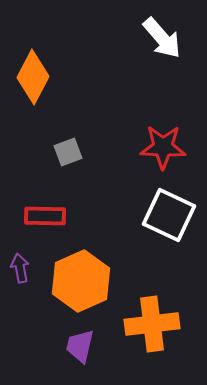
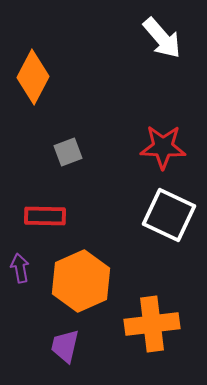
purple trapezoid: moved 15 px left
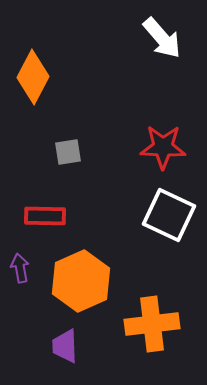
gray square: rotated 12 degrees clockwise
purple trapezoid: rotated 15 degrees counterclockwise
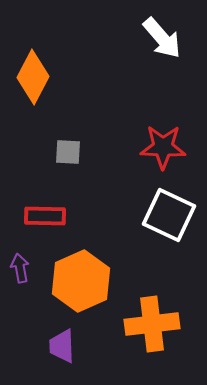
gray square: rotated 12 degrees clockwise
purple trapezoid: moved 3 px left
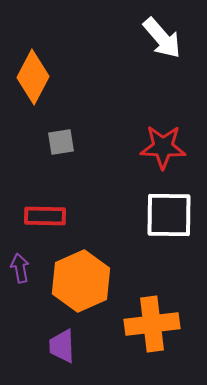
gray square: moved 7 px left, 10 px up; rotated 12 degrees counterclockwise
white square: rotated 24 degrees counterclockwise
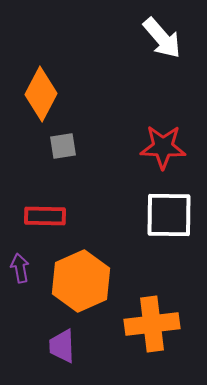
orange diamond: moved 8 px right, 17 px down
gray square: moved 2 px right, 4 px down
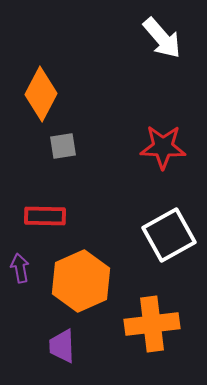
white square: moved 20 px down; rotated 30 degrees counterclockwise
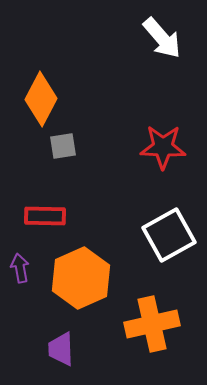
orange diamond: moved 5 px down
orange hexagon: moved 3 px up
orange cross: rotated 6 degrees counterclockwise
purple trapezoid: moved 1 px left, 3 px down
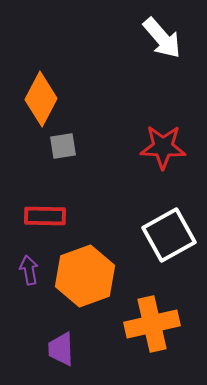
purple arrow: moved 9 px right, 2 px down
orange hexagon: moved 4 px right, 2 px up; rotated 4 degrees clockwise
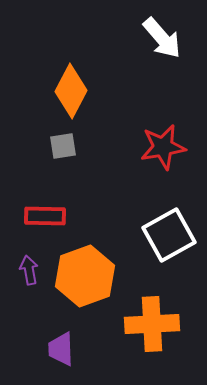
orange diamond: moved 30 px right, 8 px up
red star: rotated 12 degrees counterclockwise
orange cross: rotated 10 degrees clockwise
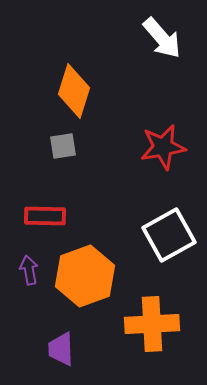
orange diamond: moved 3 px right; rotated 10 degrees counterclockwise
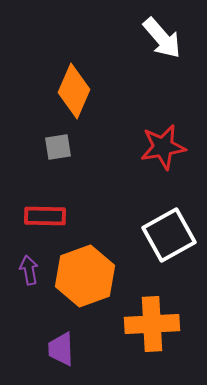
orange diamond: rotated 6 degrees clockwise
gray square: moved 5 px left, 1 px down
